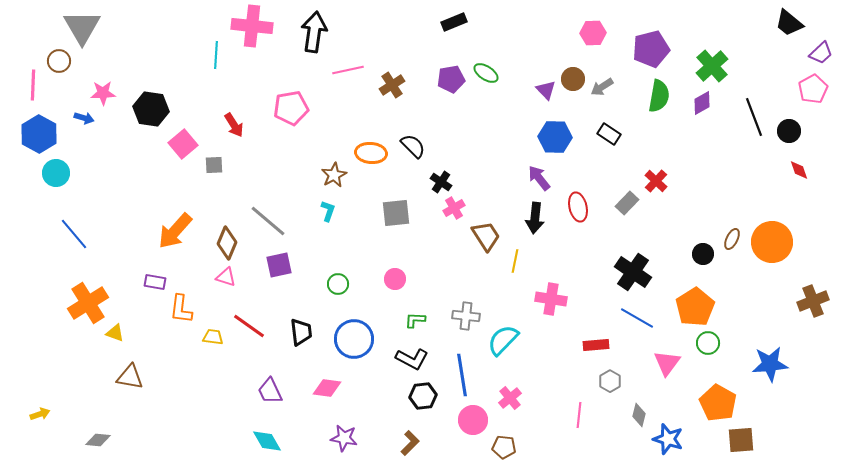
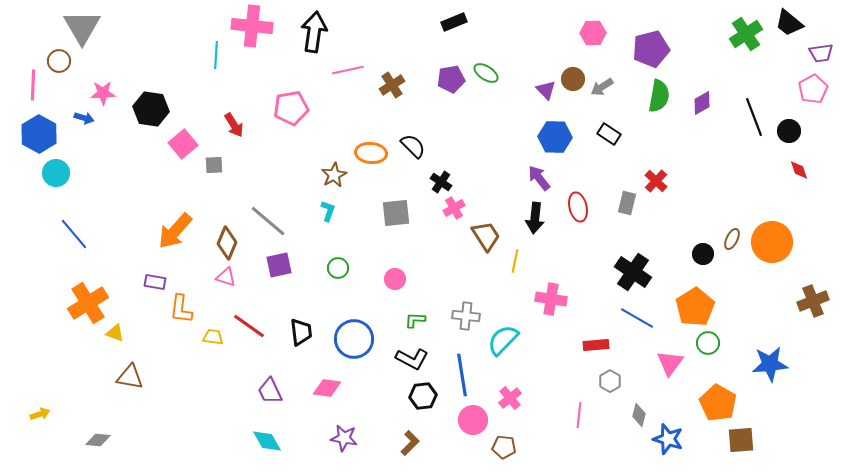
purple trapezoid at (821, 53): rotated 35 degrees clockwise
green cross at (712, 66): moved 34 px right, 32 px up; rotated 8 degrees clockwise
gray rectangle at (627, 203): rotated 30 degrees counterclockwise
green circle at (338, 284): moved 16 px up
pink triangle at (667, 363): moved 3 px right
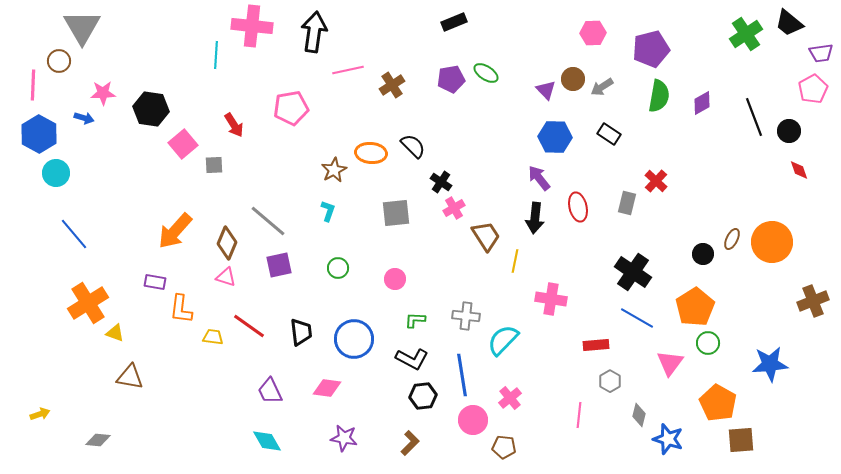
brown star at (334, 175): moved 5 px up
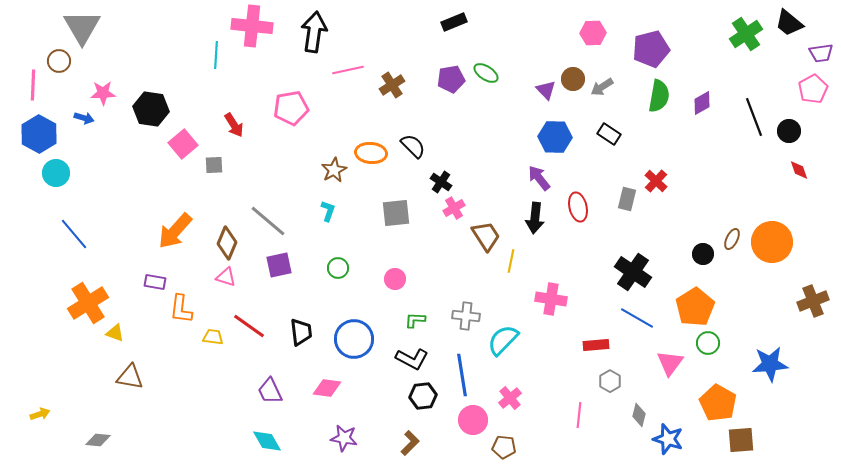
gray rectangle at (627, 203): moved 4 px up
yellow line at (515, 261): moved 4 px left
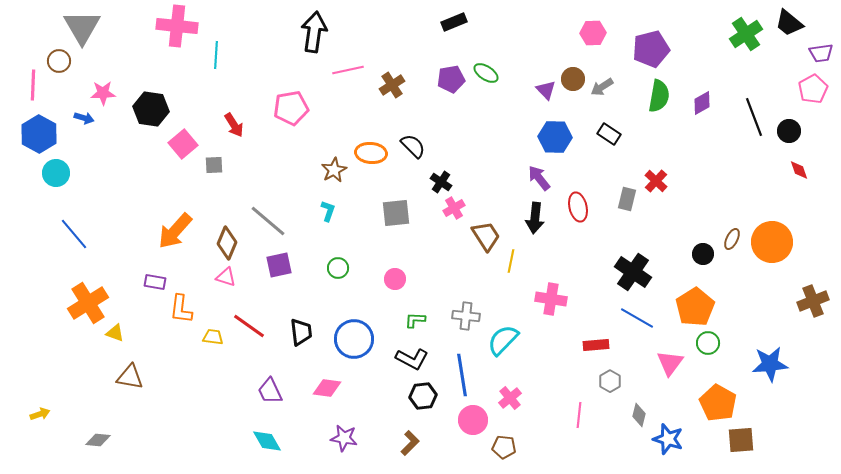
pink cross at (252, 26): moved 75 px left
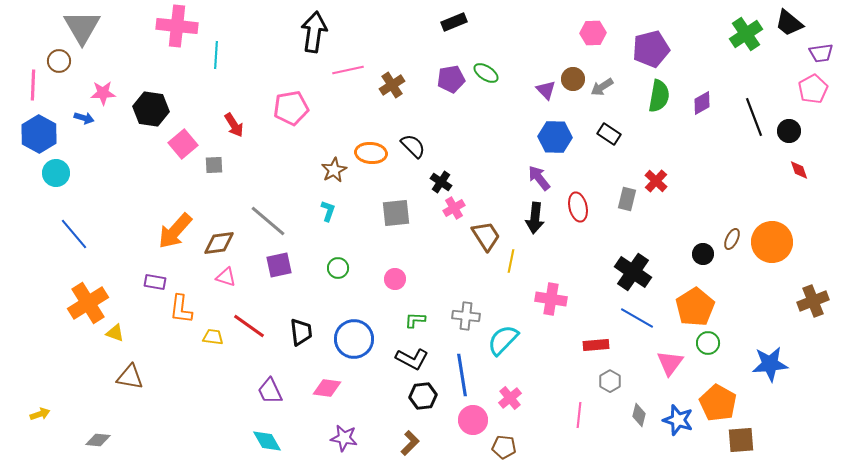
brown diamond at (227, 243): moved 8 px left; rotated 60 degrees clockwise
blue star at (668, 439): moved 10 px right, 19 px up
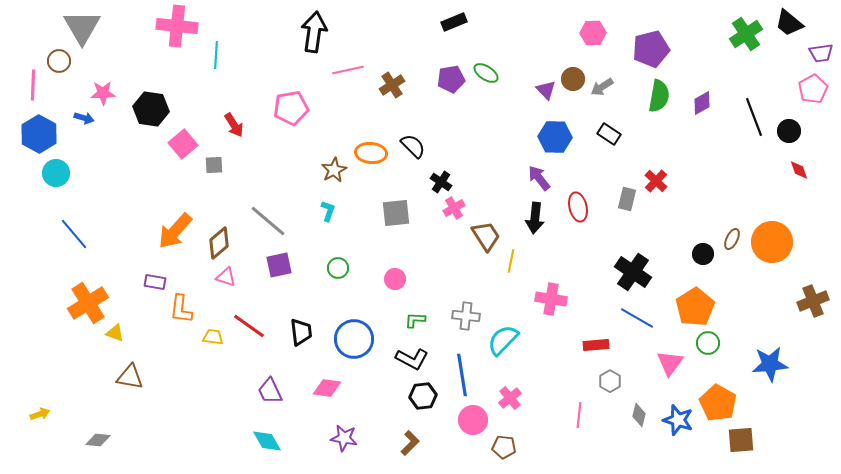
brown diamond at (219, 243): rotated 32 degrees counterclockwise
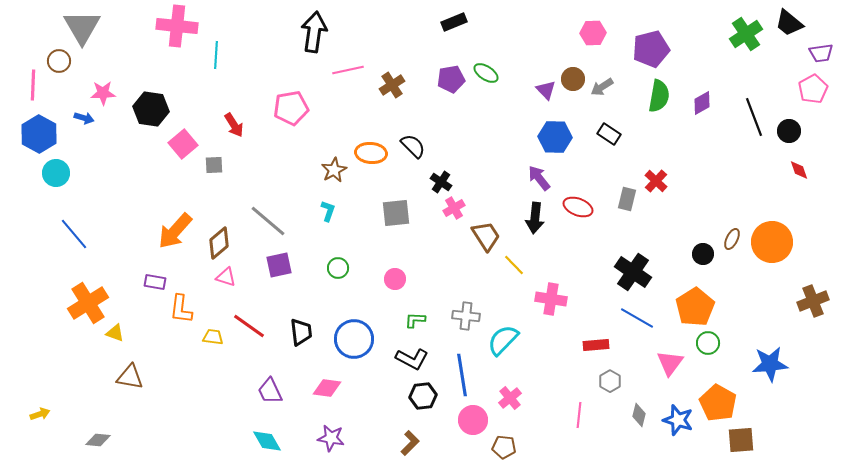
red ellipse at (578, 207): rotated 56 degrees counterclockwise
yellow line at (511, 261): moved 3 px right, 4 px down; rotated 55 degrees counterclockwise
purple star at (344, 438): moved 13 px left
